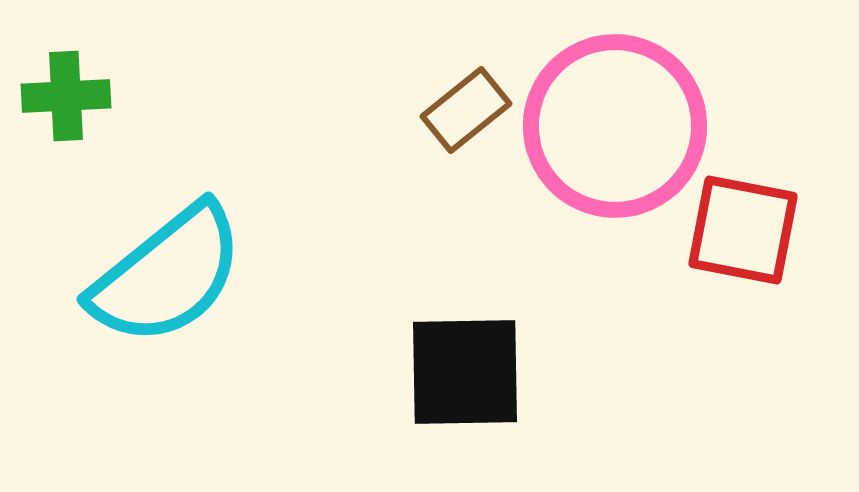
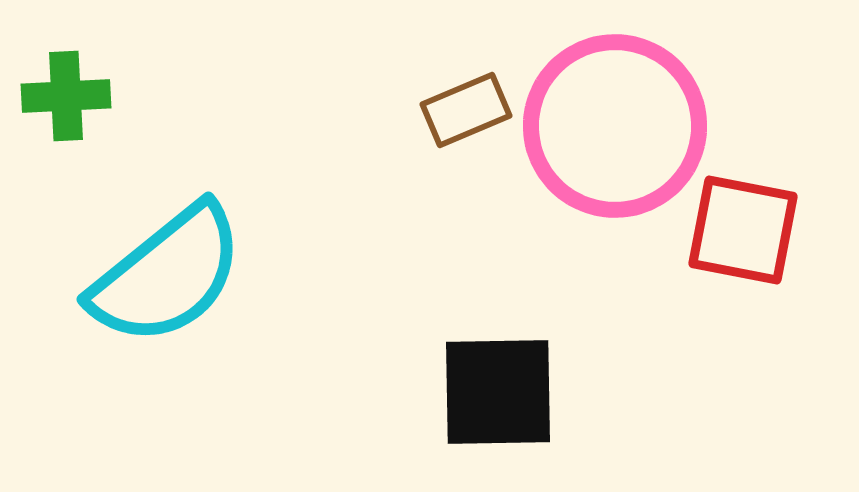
brown rectangle: rotated 16 degrees clockwise
black square: moved 33 px right, 20 px down
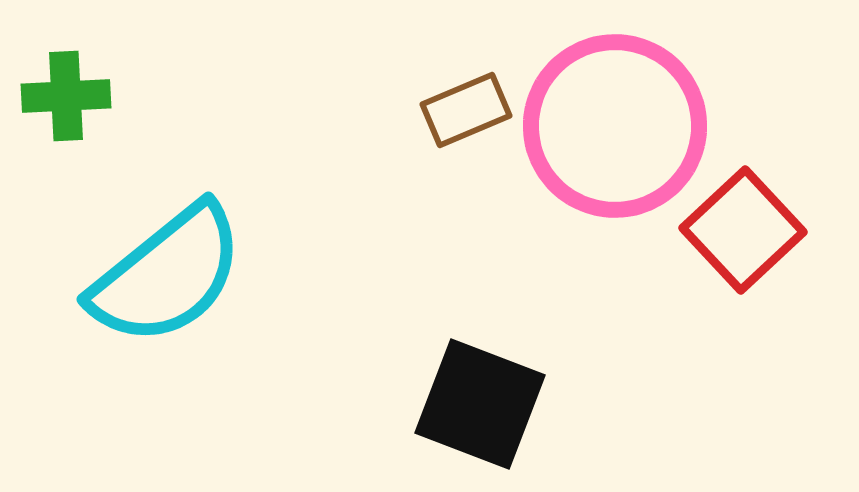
red square: rotated 36 degrees clockwise
black square: moved 18 px left, 12 px down; rotated 22 degrees clockwise
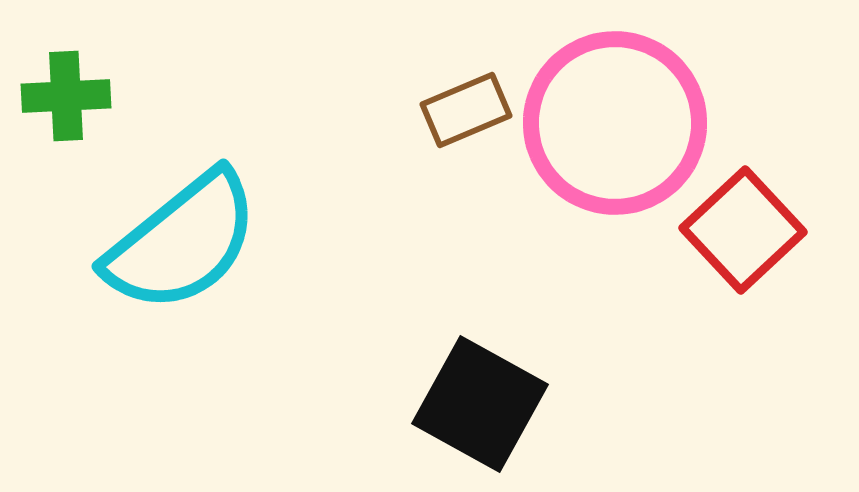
pink circle: moved 3 px up
cyan semicircle: moved 15 px right, 33 px up
black square: rotated 8 degrees clockwise
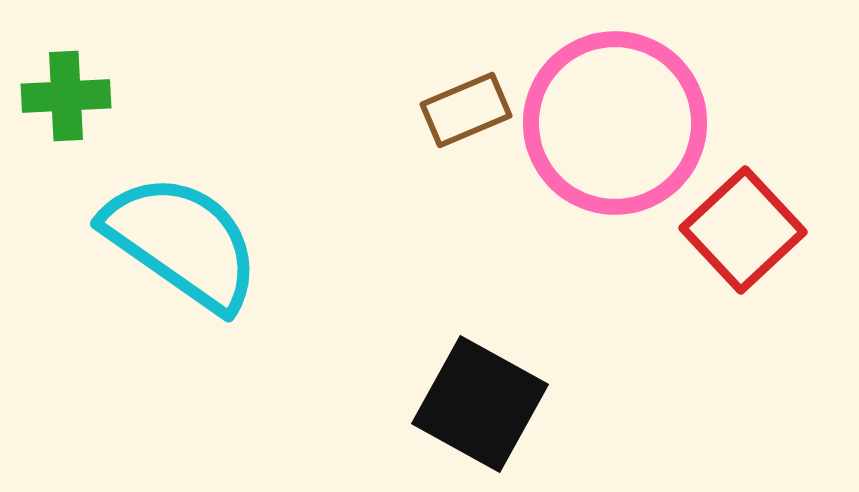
cyan semicircle: rotated 106 degrees counterclockwise
